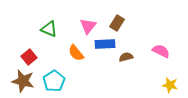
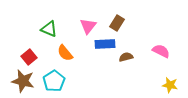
orange semicircle: moved 11 px left
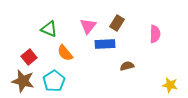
pink semicircle: moved 6 px left, 17 px up; rotated 66 degrees clockwise
brown semicircle: moved 1 px right, 9 px down
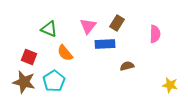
red square: rotated 28 degrees counterclockwise
brown star: moved 1 px right, 1 px down
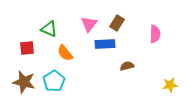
pink triangle: moved 1 px right, 2 px up
red square: moved 2 px left, 9 px up; rotated 28 degrees counterclockwise
yellow star: rotated 21 degrees counterclockwise
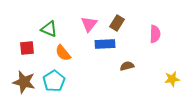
orange semicircle: moved 2 px left
yellow star: moved 2 px right, 6 px up
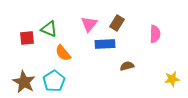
red square: moved 10 px up
brown star: rotated 15 degrees clockwise
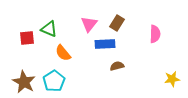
brown semicircle: moved 10 px left
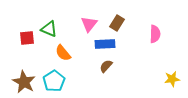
brown semicircle: moved 11 px left; rotated 32 degrees counterclockwise
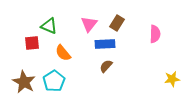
green triangle: moved 3 px up
red square: moved 5 px right, 5 px down
